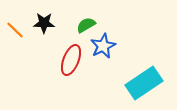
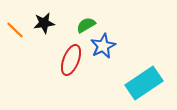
black star: rotated 10 degrees counterclockwise
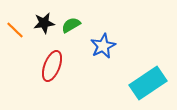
green semicircle: moved 15 px left
red ellipse: moved 19 px left, 6 px down
cyan rectangle: moved 4 px right
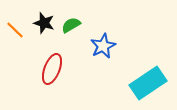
black star: rotated 25 degrees clockwise
red ellipse: moved 3 px down
